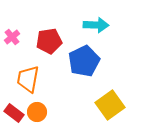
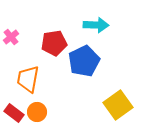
pink cross: moved 1 px left
red pentagon: moved 5 px right, 2 px down
yellow square: moved 8 px right
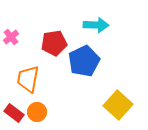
yellow square: rotated 12 degrees counterclockwise
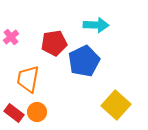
yellow square: moved 2 px left
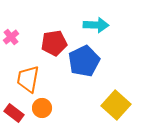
orange circle: moved 5 px right, 4 px up
